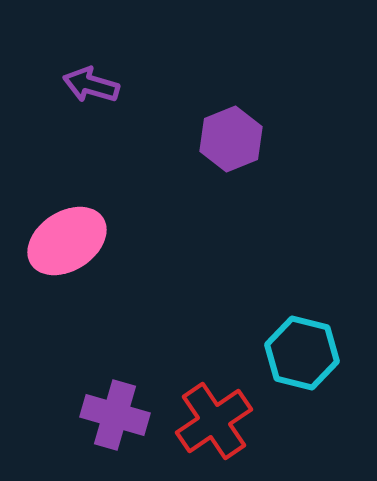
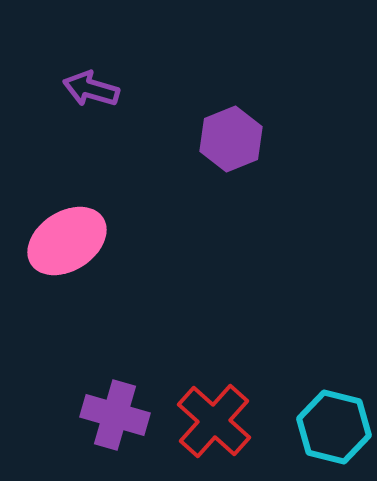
purple arrow: moved 4 px down
cyan hexagon: moved 32 px right, 74 px down
red cross: rotated 14 degrees counterclockwise
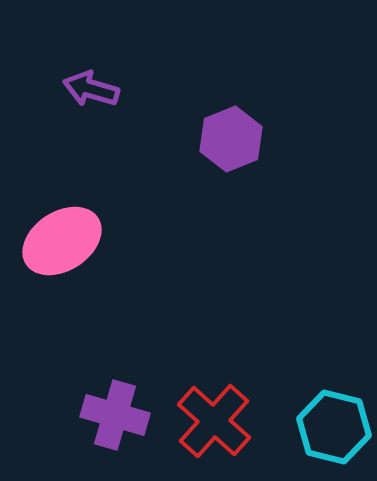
pink ellipse: moved 5 px left
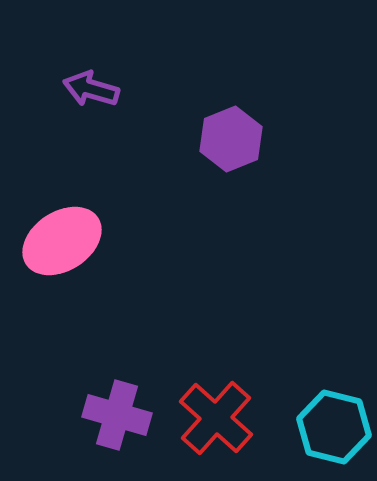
purple cross: moved 2 px right
red cross: moved 2 px right, 3 px up
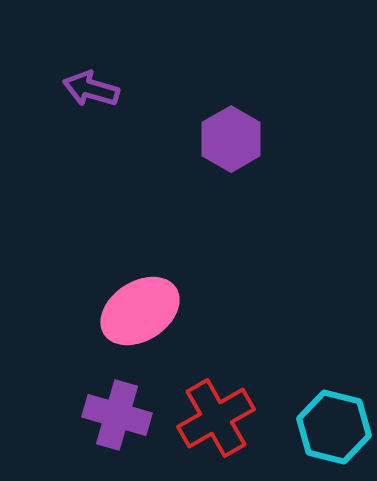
purple hexagon: rotated 8 degrees counterclockwise
pink ellipse: moved 78 px right, 70 px down
red cross: rotated 18 degrees clockwise
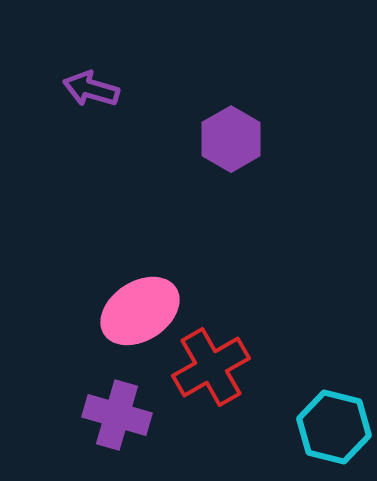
red cross: moved 5 px left, 51 px up
